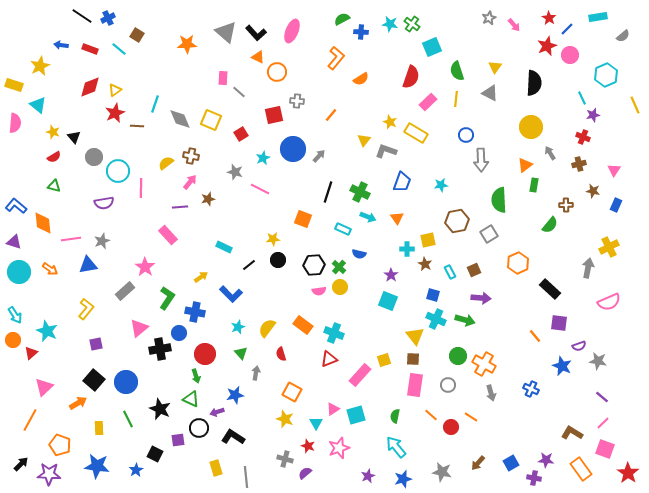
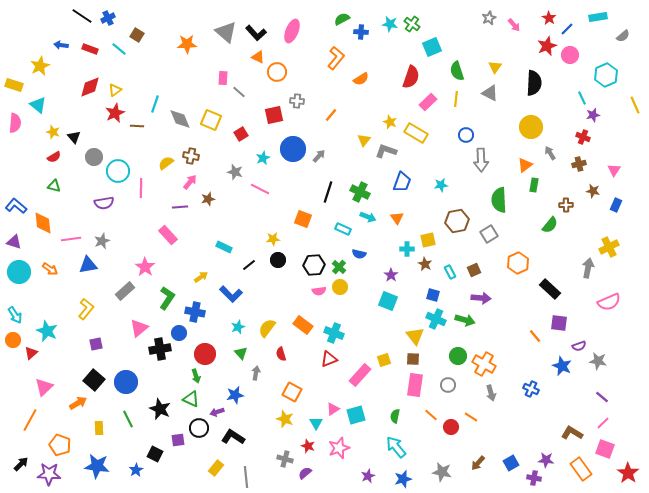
yellow rectangle at (216, 468): rotated 56 degrees clockwise
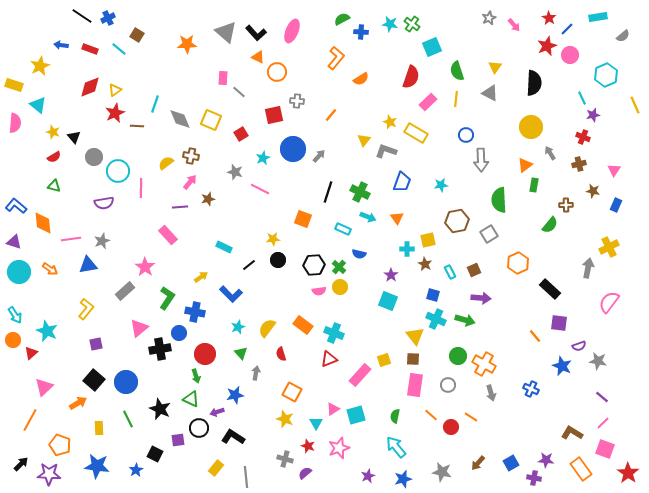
pink semicircle at (609, 302): rotated 150 degrees clockwise
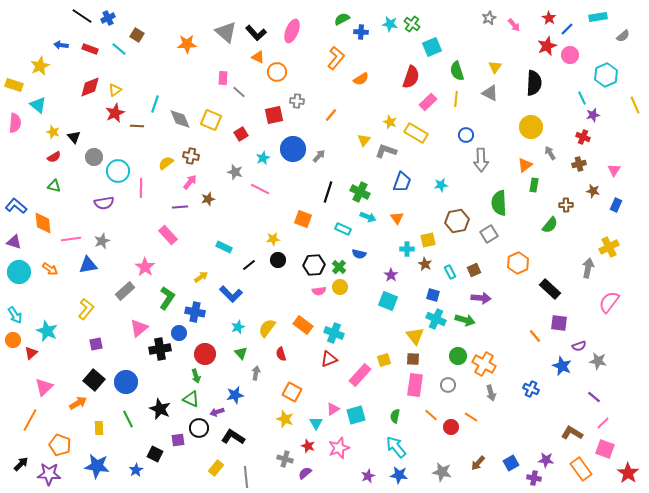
green semicircle at (499, 200): moved 3 px down
purple line at (602, 397): moved 8 px left
blue star at (403, 479): moved 4 px left, 4 px up; rotated 24 degrees clockwise
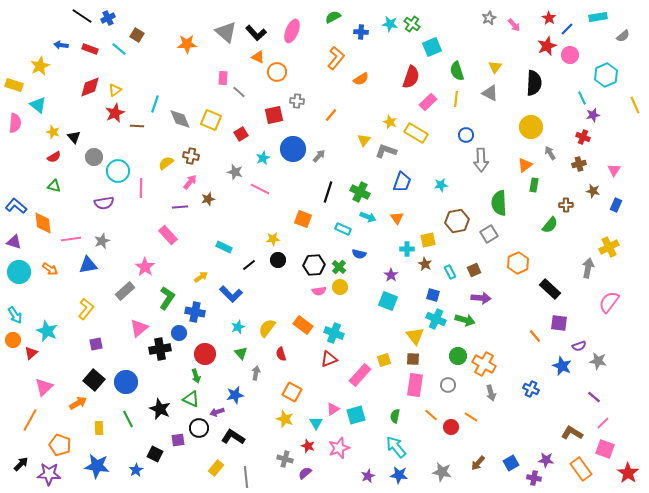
green semicircle at (342, 19): moved 9 px left, 2 px up
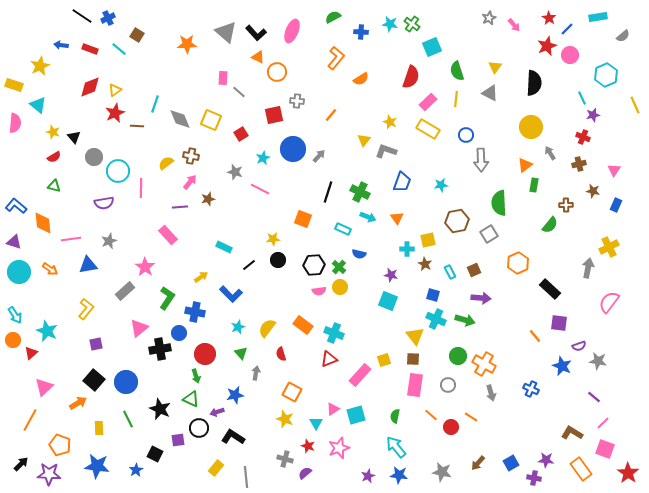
yellow rectangle at (416, 133): moved 12 px right, 4 px up
gray star at (102, 241): moved 7 px right
purple star at (391, 275): rotated 24 degrees counterclockwise
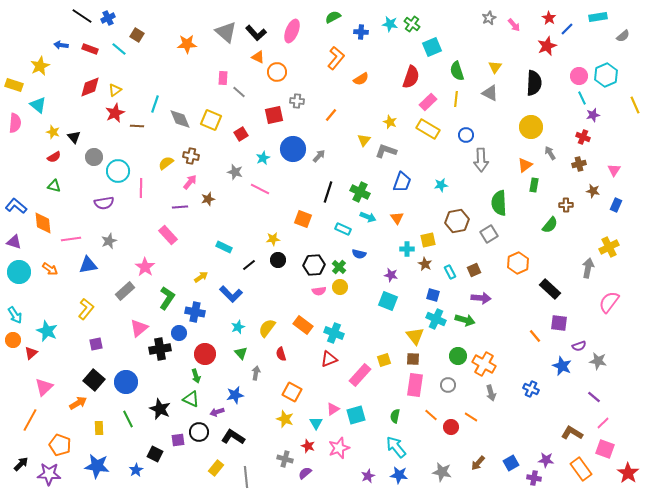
pink circle at (570, 55): moved 9 px right, 21 px down
black circle at (199, 428): moved 4 px down
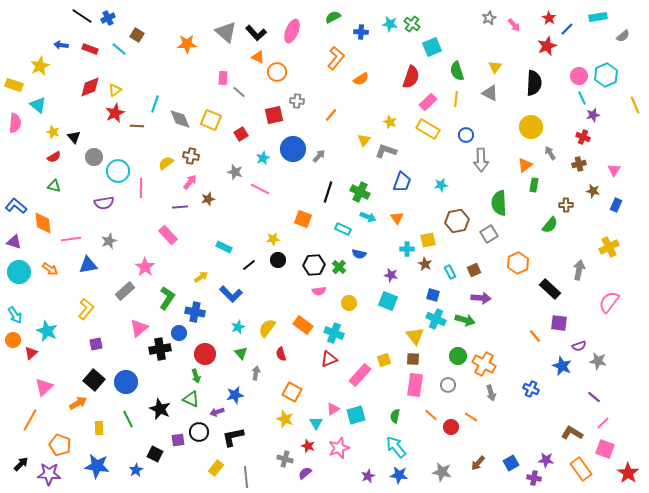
gray arrow at (588, 268): moved 9 px left, 2 px down
yellow circle at (340, 287): moved 9 px right, 16 px down
black L-shape at (233, 437): rotated 45 degrees counterclockwise
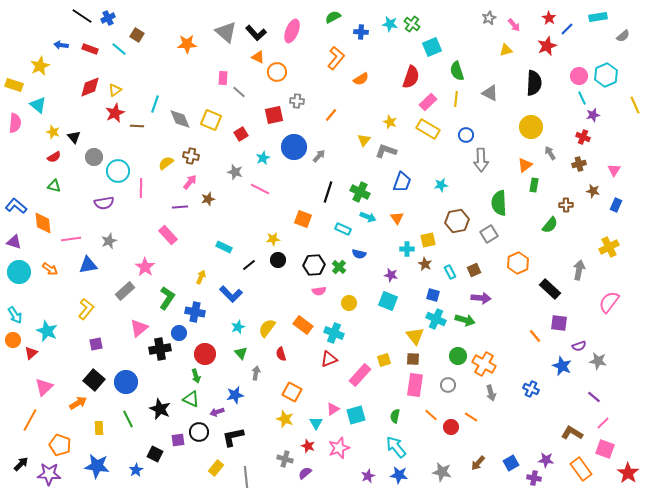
yellow triangle at (495, 67): moved 11 px right, 17 px up; rotated 40 degrees clockwise
blue circle at (293, 149): moved 1 px right, 2 px up
yellow arrow at (201, 277): rotated 32 degrees counterclockwise
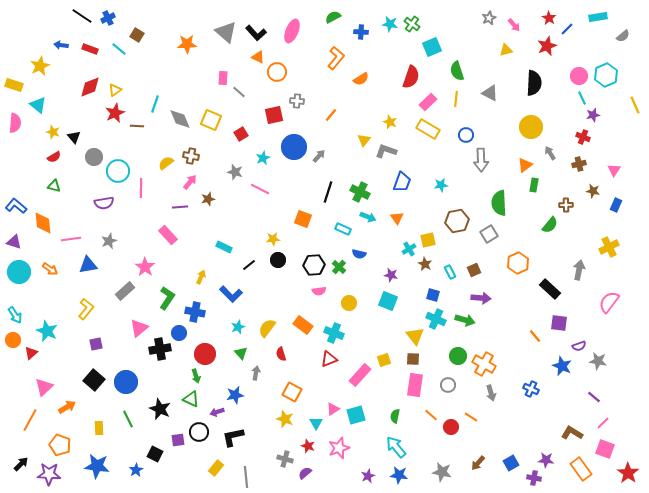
cyan cross at (407, 249): moved 2 px right; rotated 32 degrees counterclockwise
orange arrow at (78, 403): moved 11 px left, 4 px down
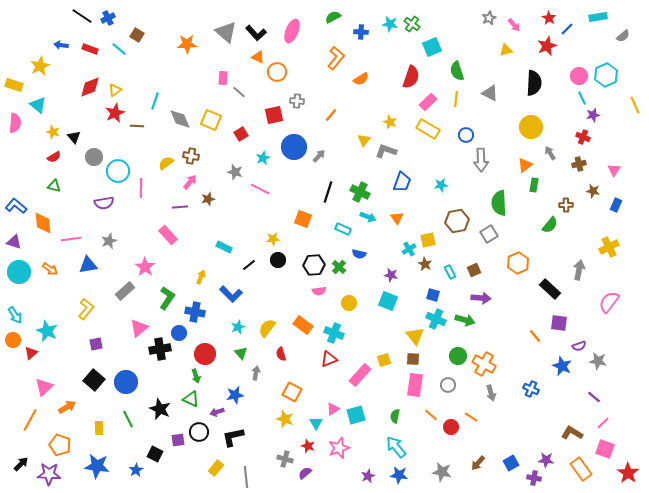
cyan line at (155, 104): moved 3 px up
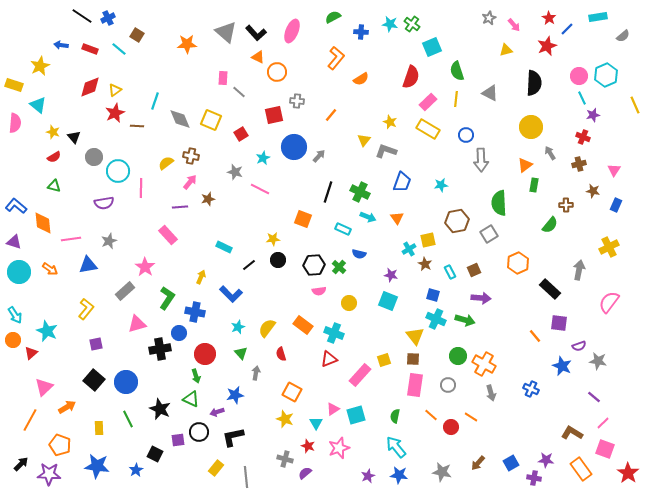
pink triangle at (139, 328): moved 2 px left, 4 px up; rotated 24 degrees clockwise
